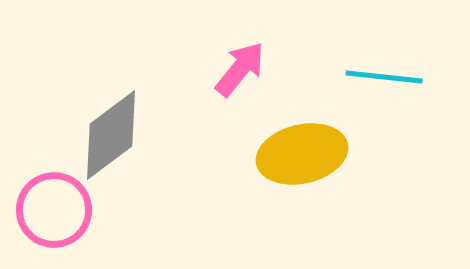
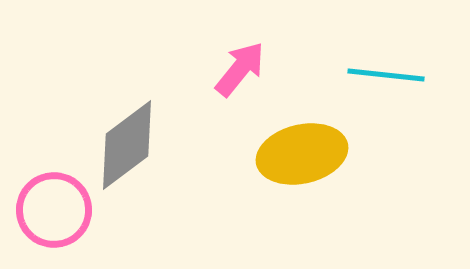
cyan line: moved 2 px right, 2 px up
gray diamond: moved 16 px right, 10 px down
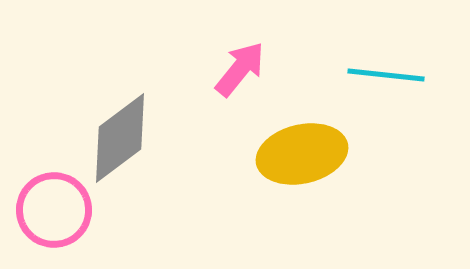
gray diamond: moved 7 px left, 7 px up
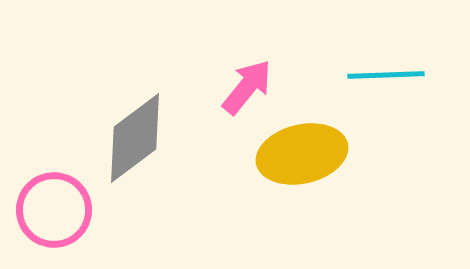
pink arrow: moved 7 px right, 18 px down
cyan line: rotated 8 degrees counterclockwise
gray diamond: moved 15 px right
